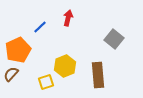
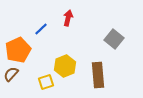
blue line: moved 1 px right, 2 px down
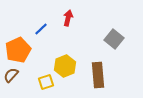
brown semicircle: moved 1 px down
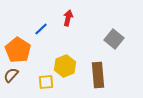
orange pentagon: rotated 15 degrees counterclockwise
yellow square: rotated 14 degrees clockwise
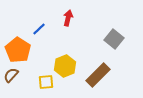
blue line: moved 2 px left
brown rectangle: rotated 50 degrees clockwise
